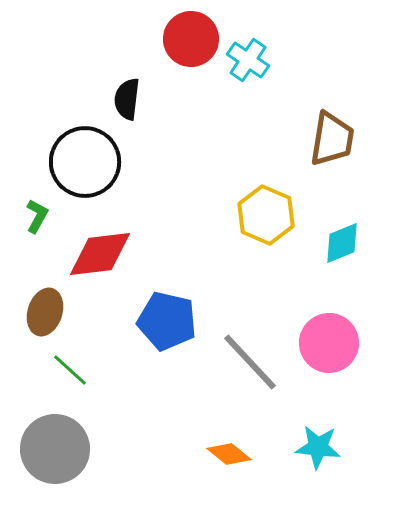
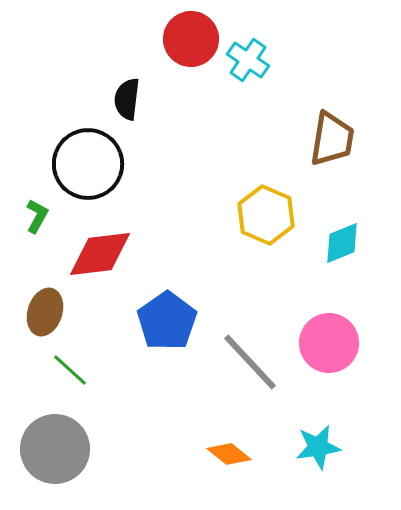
black circle: moved 3 px right, 2 px down
blue pentagon: rotated 24 degrees clockwise
cyan star: rotated 15 degrees counterclockwise
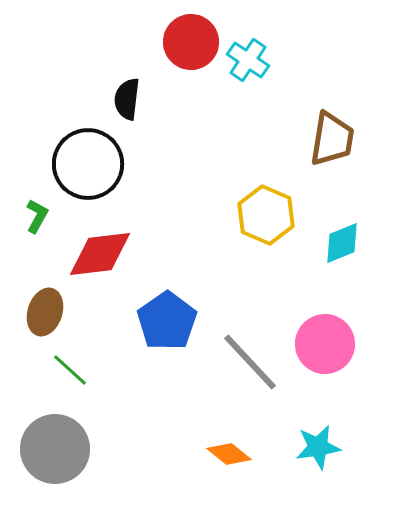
red circle: moved 3 px down
pink circle: moved 4 px left, 1 px down
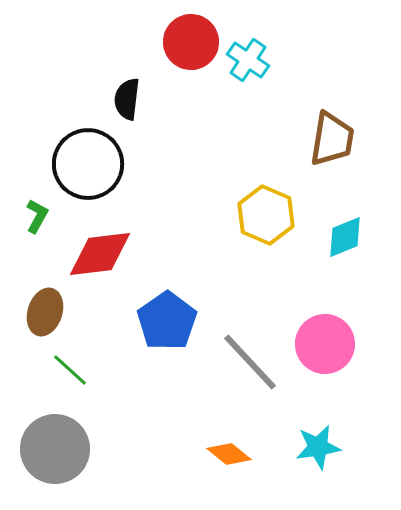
cyan diamond: moved 3 px right, 6 px up
